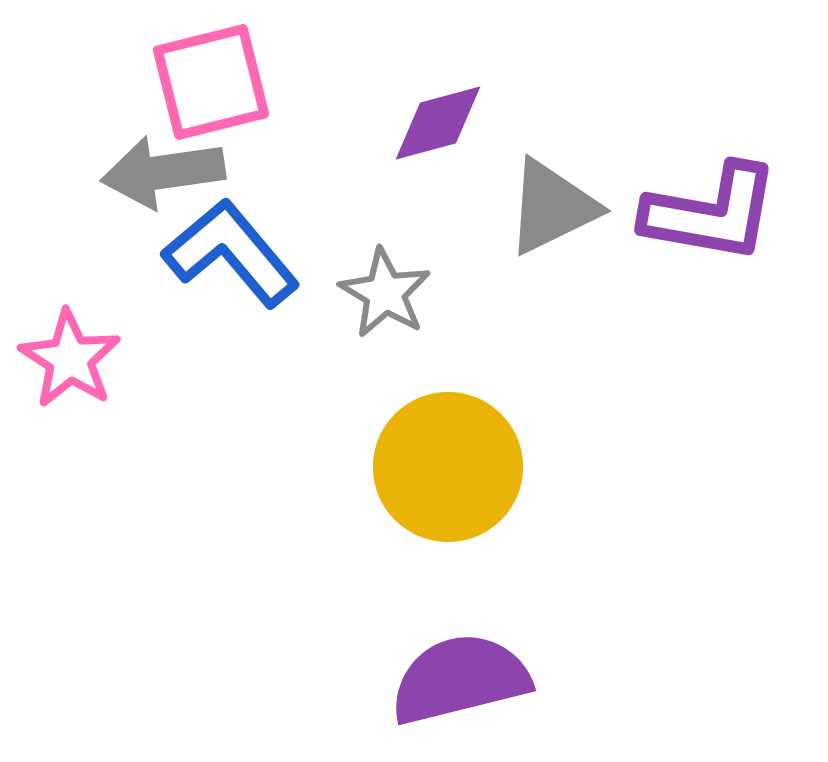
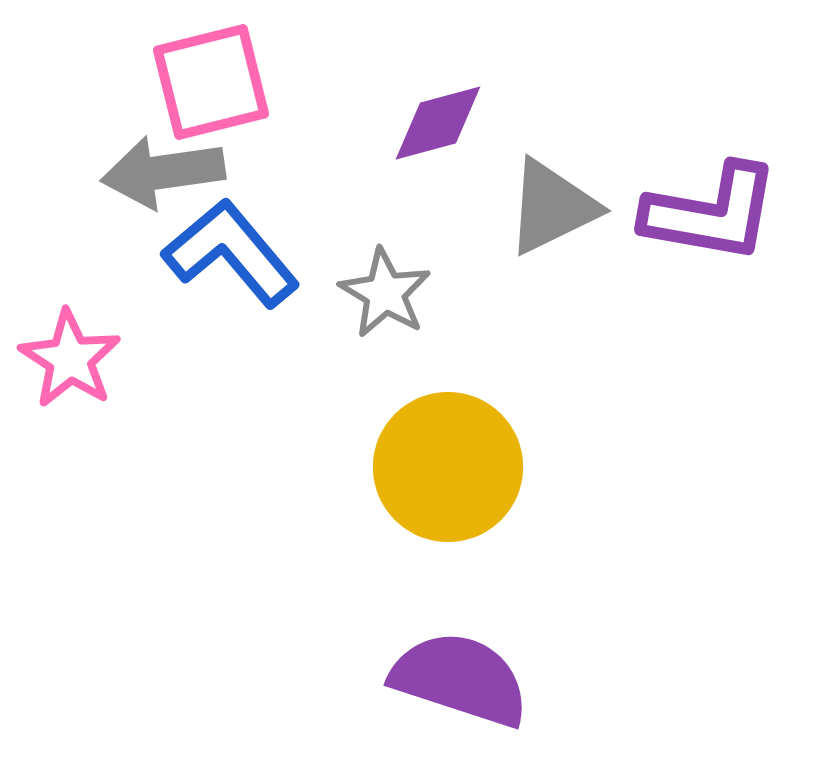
purple semicircle: rotated 32 degrees clockwise
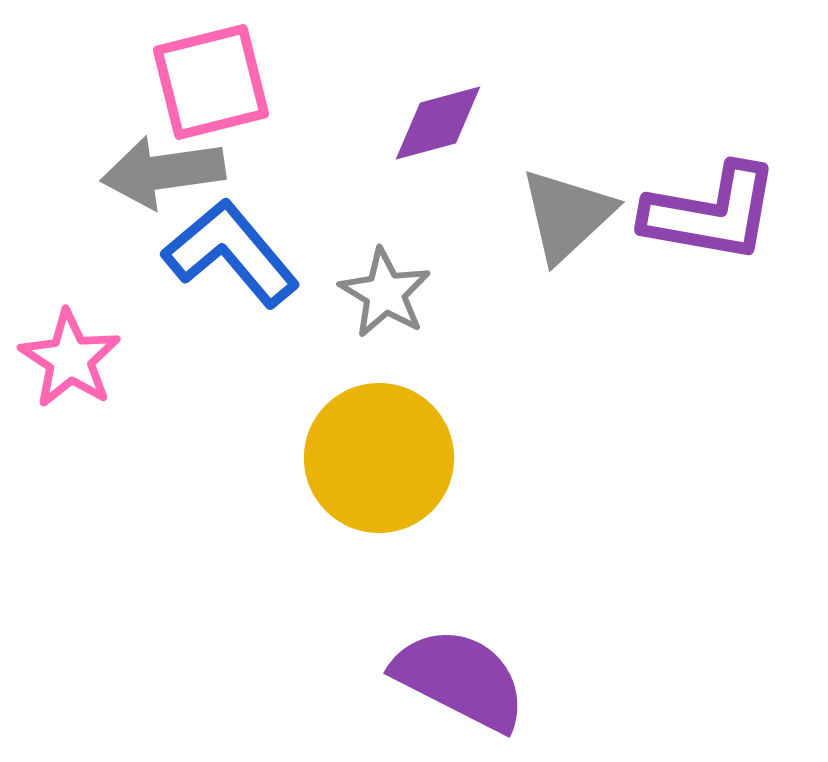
gray triangle: moved 15 px right, 8 px down; rotated 17 degrees counterclockwise
yellow circle: moved 69 px left, 9 px up
purple semicircle: rotated 9 degrees clockwise
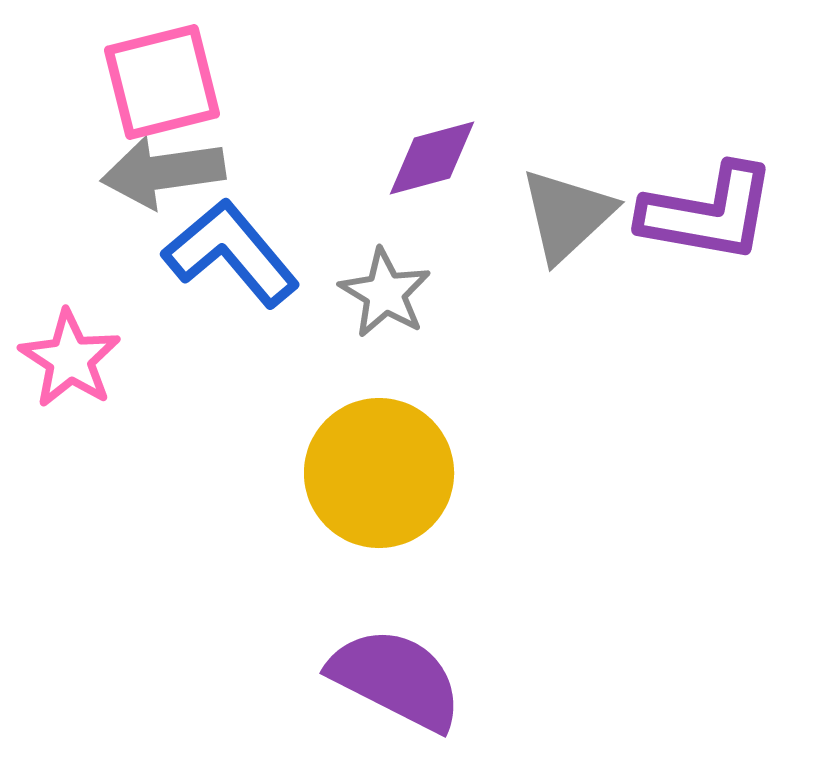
pink square: moved 49 px left
purple diamond: moved 6 px left, 35 px down
purple L-shape: moved 3 px left
yellow circle: moved 15 px down
purple semicircle: moved 64 px left
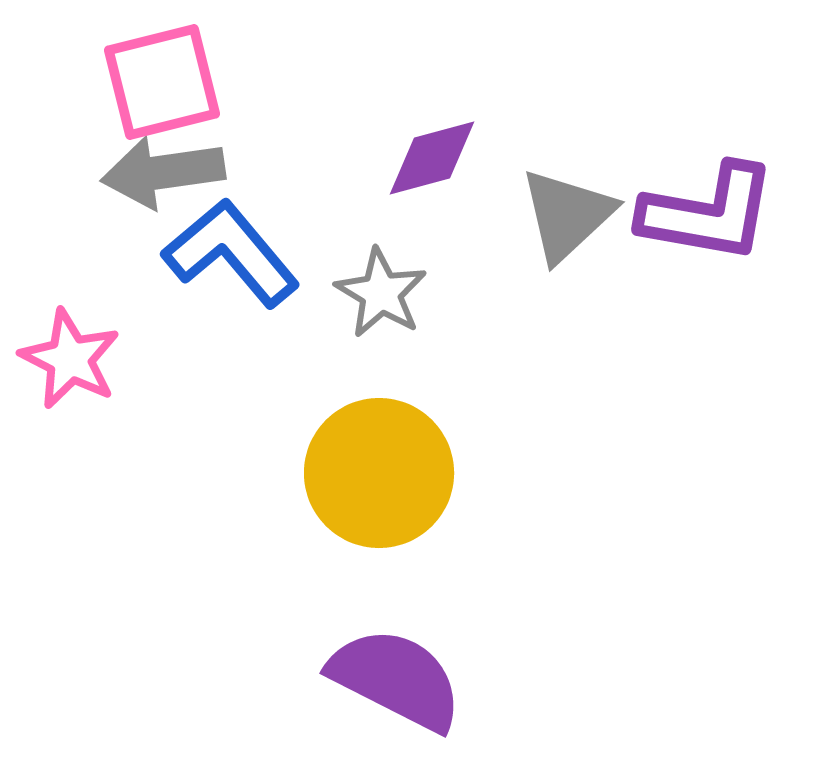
gray star: moved 4 px left
pink star: rotated 6 degrees counterclockwise
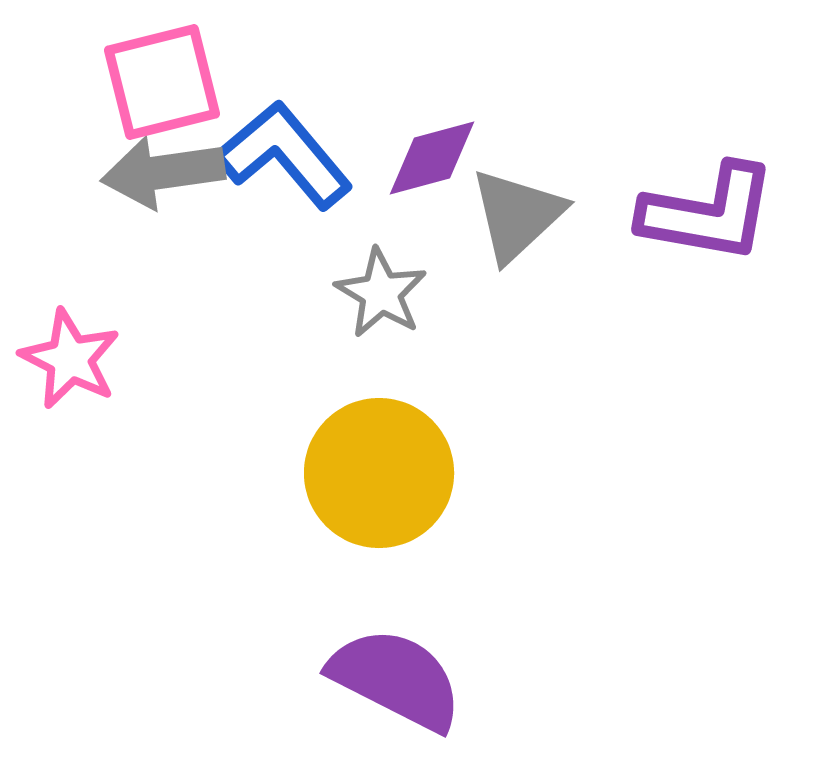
gray triangle: moved 50 px left
blue L-shape: moved 53 px right, 98 px up
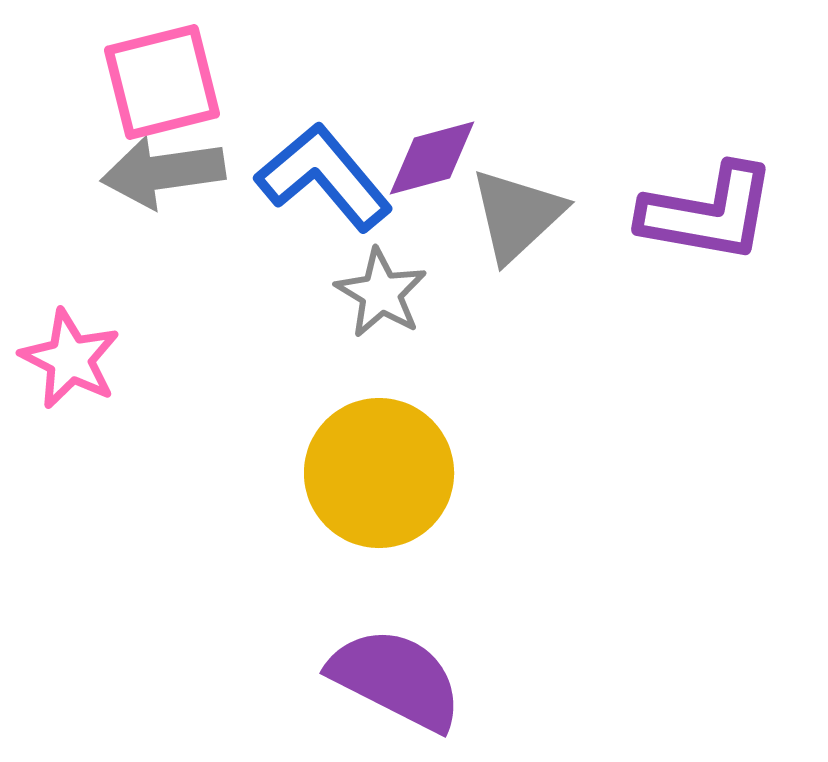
blue L-shape: moved 40 px right, 22 px down
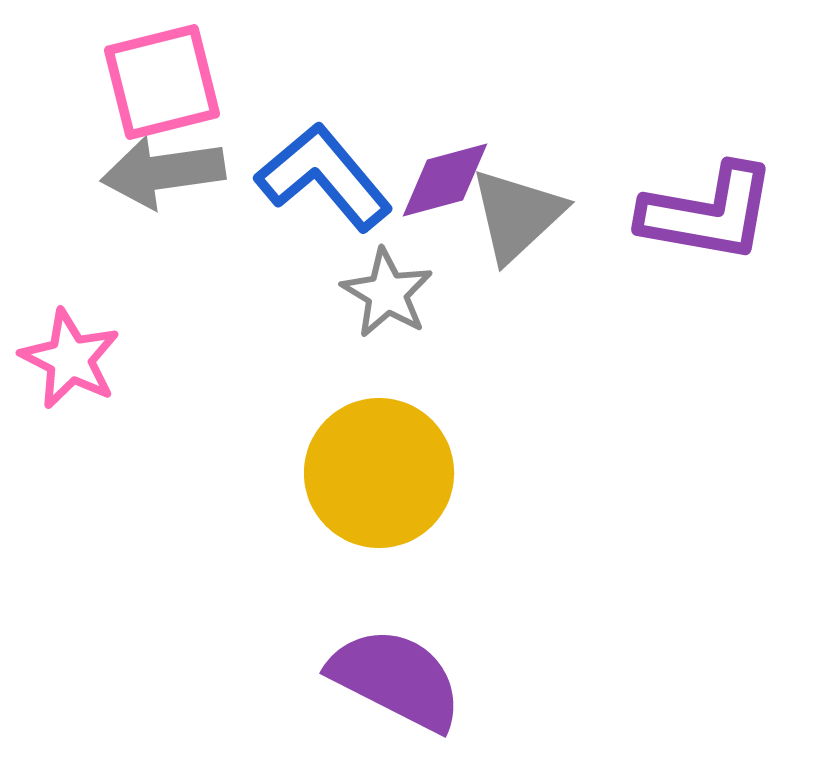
purple diamond: moved 13 px right, 22 px down
gray star: moved 6 px right
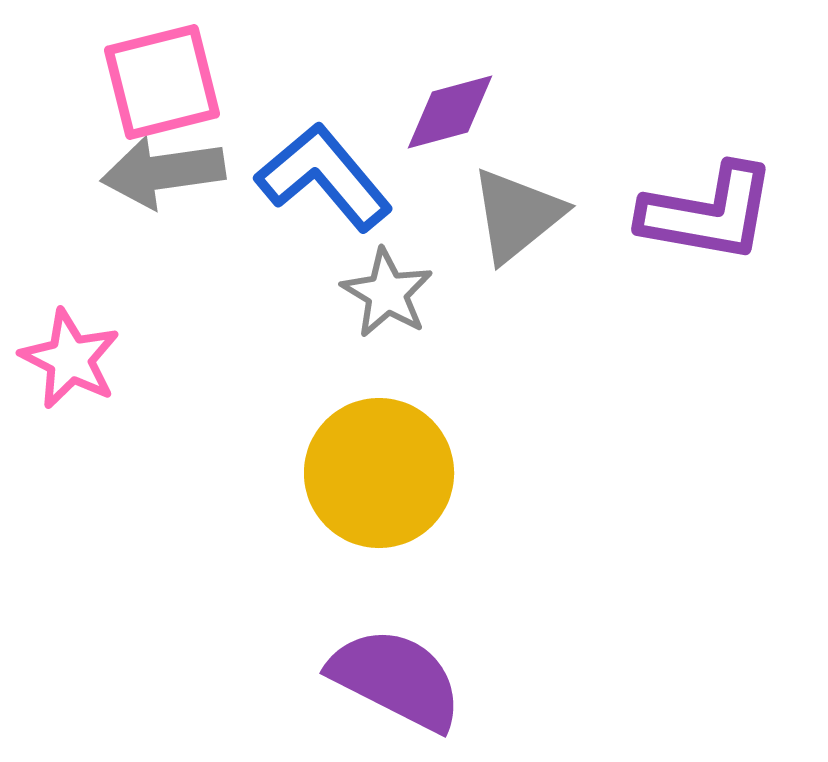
purple diamond: moved 5 px right, 68 px up
gray triangle: rotated 4 degrees clockwise
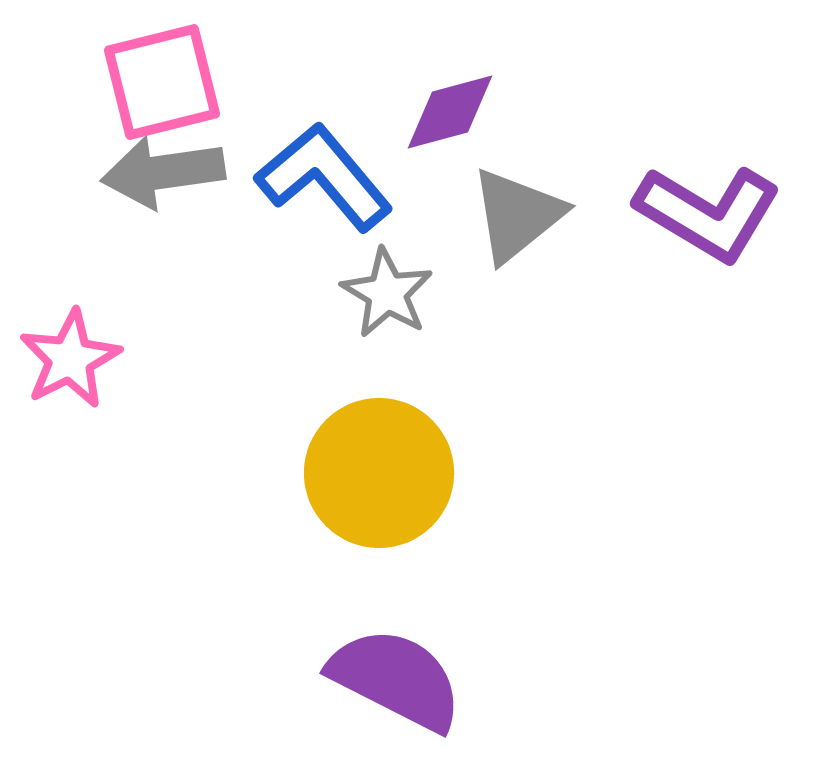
purple L-shape: rotated 21 degrees clockwise
pink star: rotated 18 degrees clockwise
